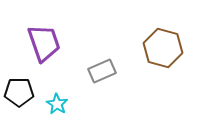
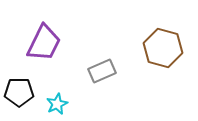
purple trapezoid: rotated 45 degrees clockwise
cyan star: rotated 15 degrees clockwise
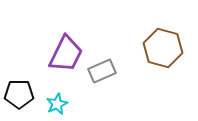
purple trapezoid: moved 22 px right, 11 px down
black pentagon: moved 2 px down
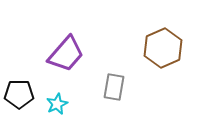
brown hexagon: rotated 21 degrees clockwise
purple trapezoid: rotated 15 degrees clockwise
gray rectangle: moved 12 px right, 16 px down; rotated 56 degrees counterclockwise
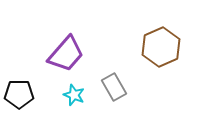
brown hexagon: moved 2 px left, 1 px up
gray rectangle: rotated 40 degrees counterclockwise
cyan star: moved 17 px right, 9 px up; rotated 25 degrees counterclockwise
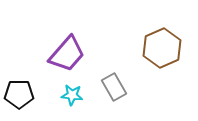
brown hexagon: moved 1 px right, 1 px down
purple trapezoid: moved 1 px right
cyan star: moved 2 px left; rotated 15 degrees counterclockwise
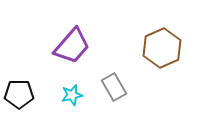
purple trapezoid: moved 5 px right, 8 px up
cyan star: rotated 20 degrees counterclockwise
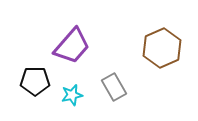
black pentagon: moved 16 px right, 13 px up
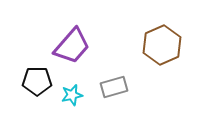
brown hexagon: moved 3 px up
black pentagon: moved 2 px right
gray rectangle: rotated 76 degrees counterclockwise
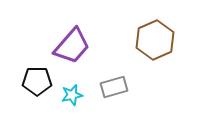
brown hexagon: moved 7 px left, 5 px up
